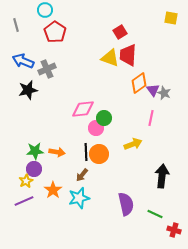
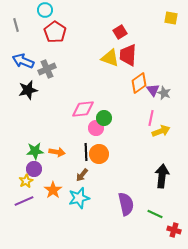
yellow arrow: moved 28 px right, 13 px up
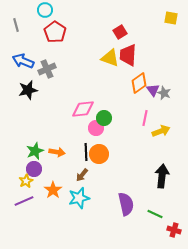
pink line: moved 6 px left
green star: rotated 18 degrees counterclockwise
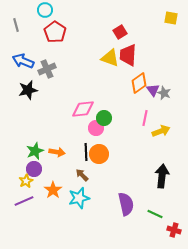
brown arrow: rotated 96 degrees clockwise
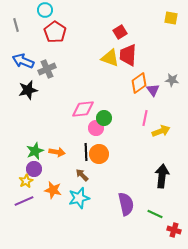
gray star: moved 8 px right, 13 px up; rotated 16 degrees counterclockwise
orange star: rotated 24 degrees counterclockwise
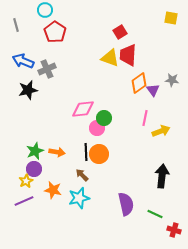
pink circle: moved 1 px right
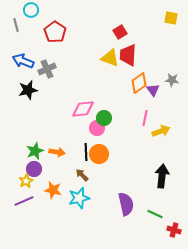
cyan circle: moved 14 px left
